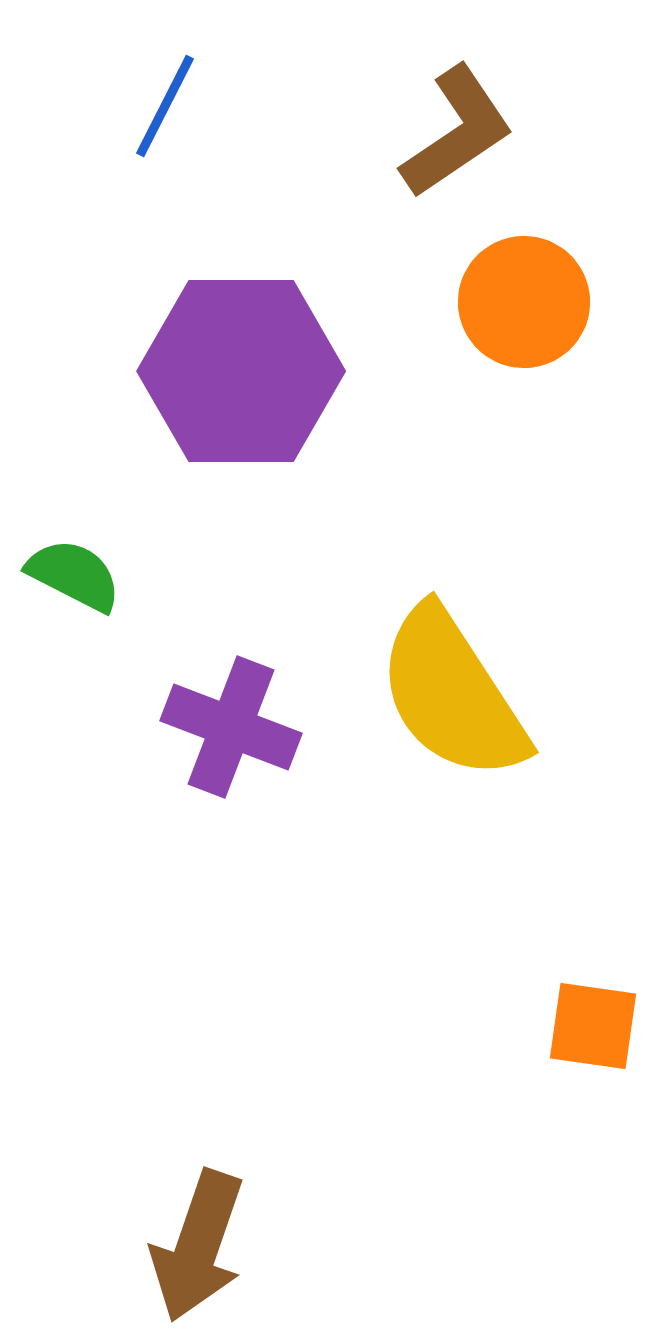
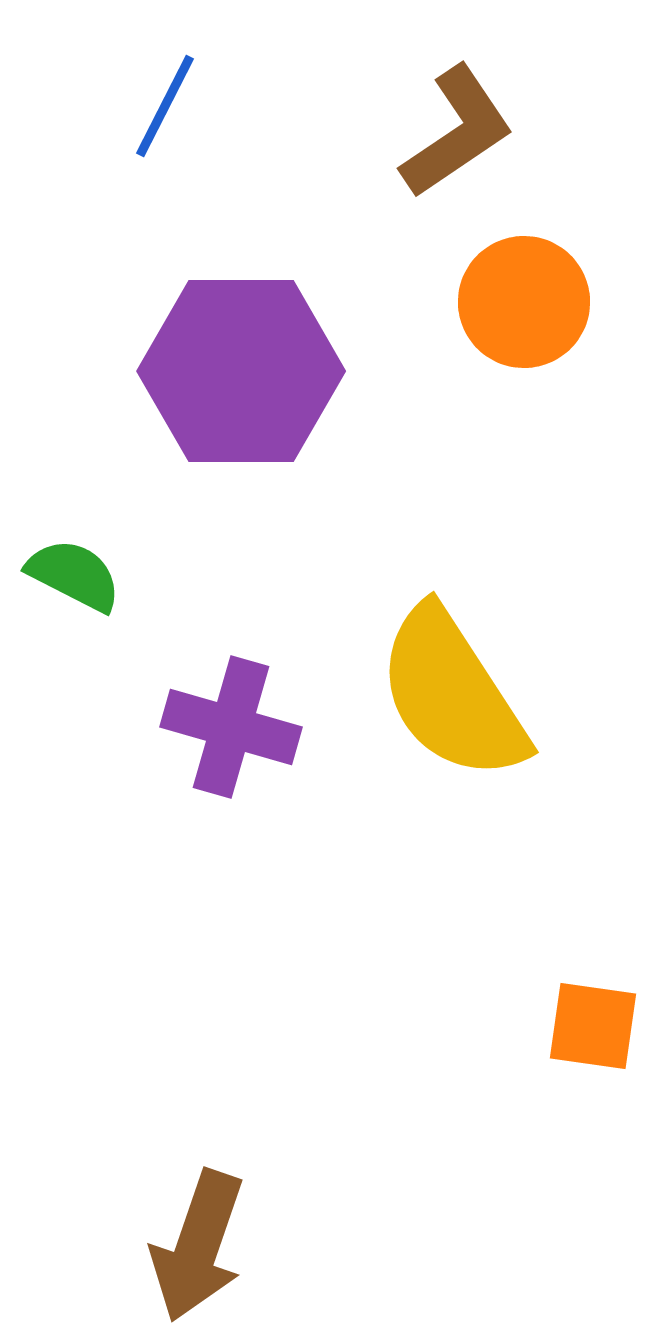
purple cross: rotated 5 degrees counterclockwise
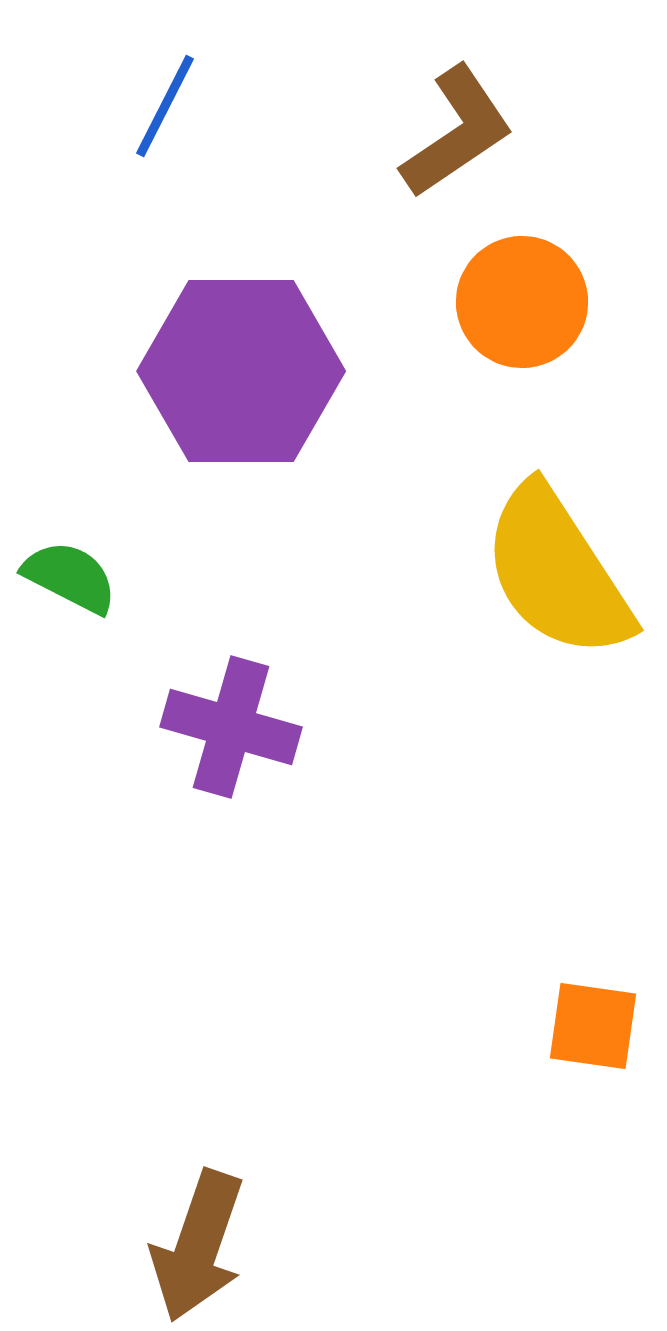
orange circle: moved 2 px left
green semicircle: moved 4 px left, 2 px down
yellow semicircle: moved 105 px right, 122 px up
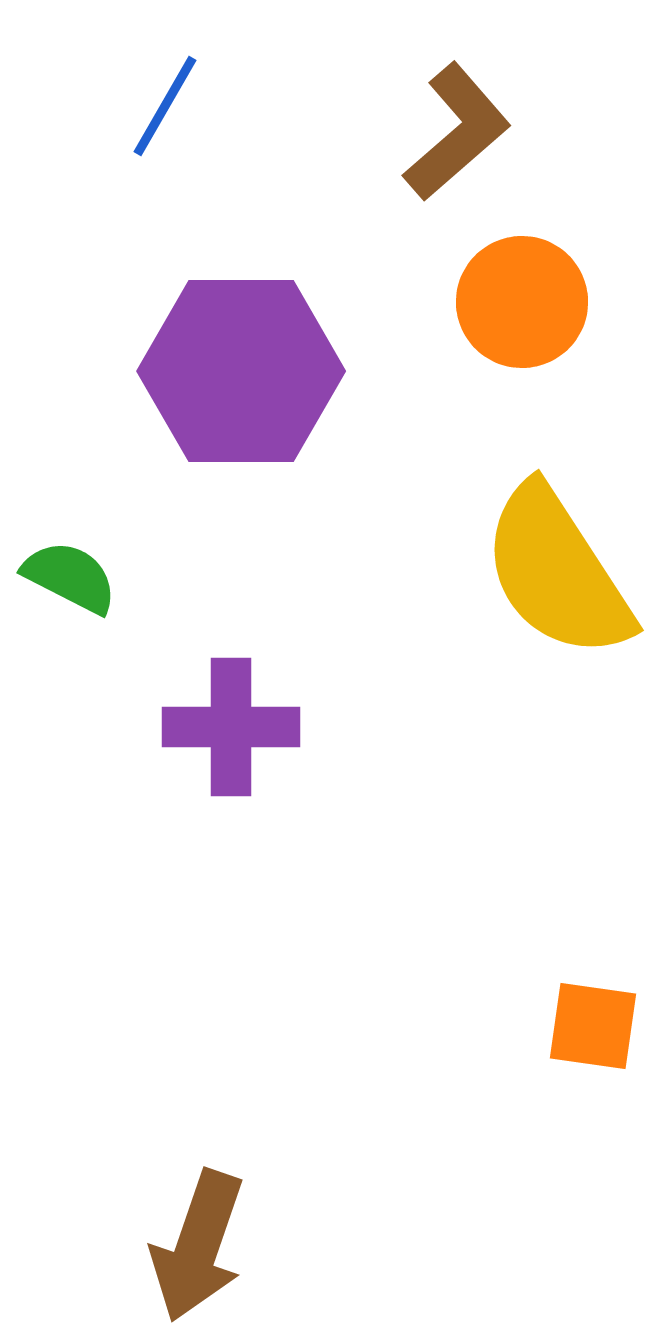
blue line: rotated 3 degrees clockwise
brown L-shape: rotated 7 degrees counterclockwise
purple cross: rotated 16 degrees counterclockwise
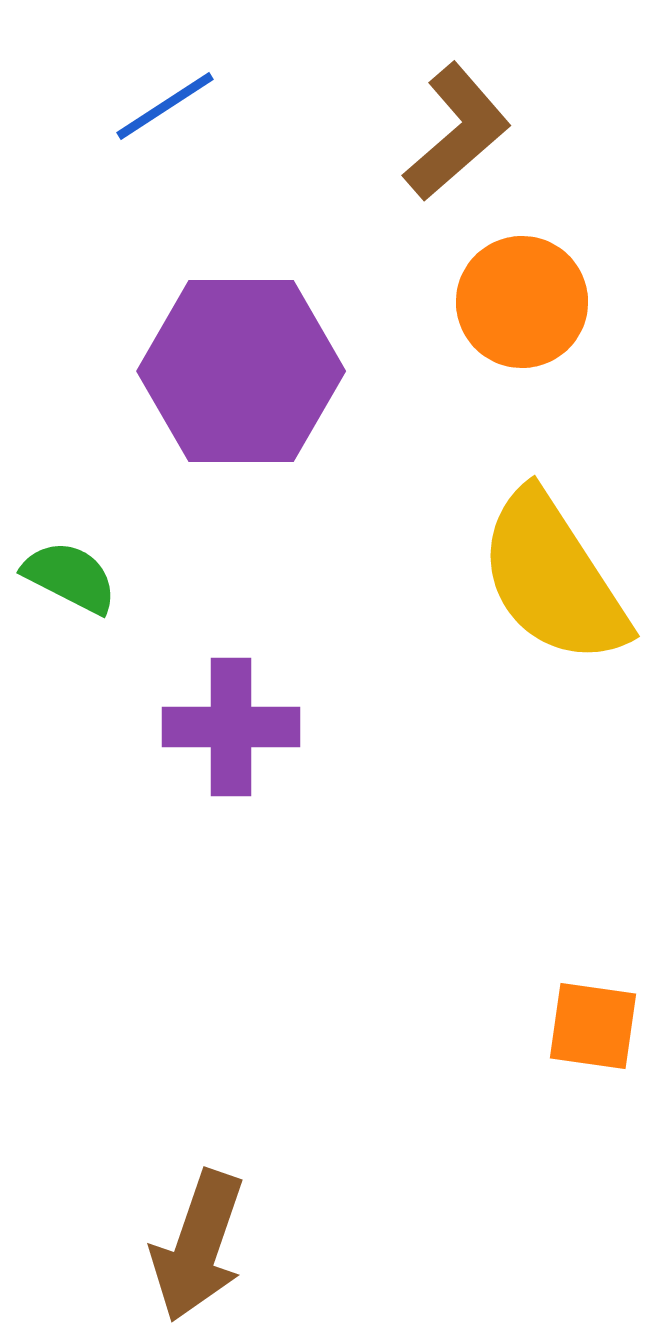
blue line: rotated 27 degrees clockwise
yellow semicircle: moved 4 px left, 6 px down
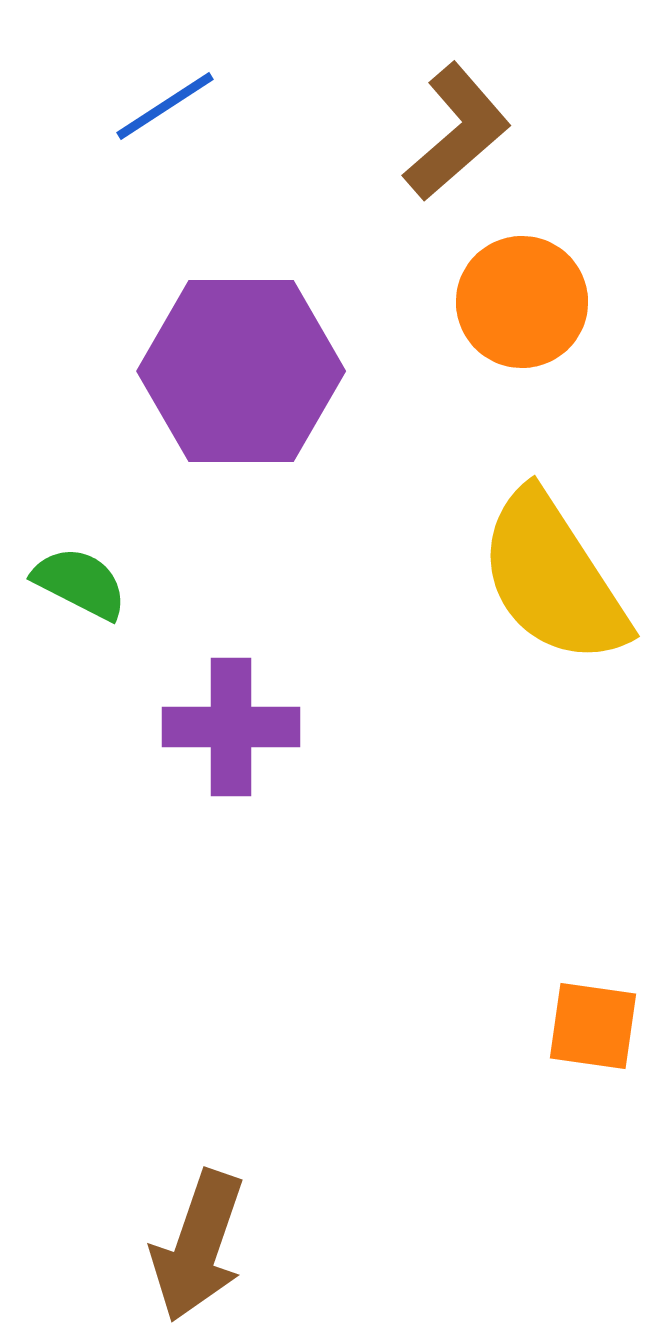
green semicircle: moved 10 px right, 6 px down
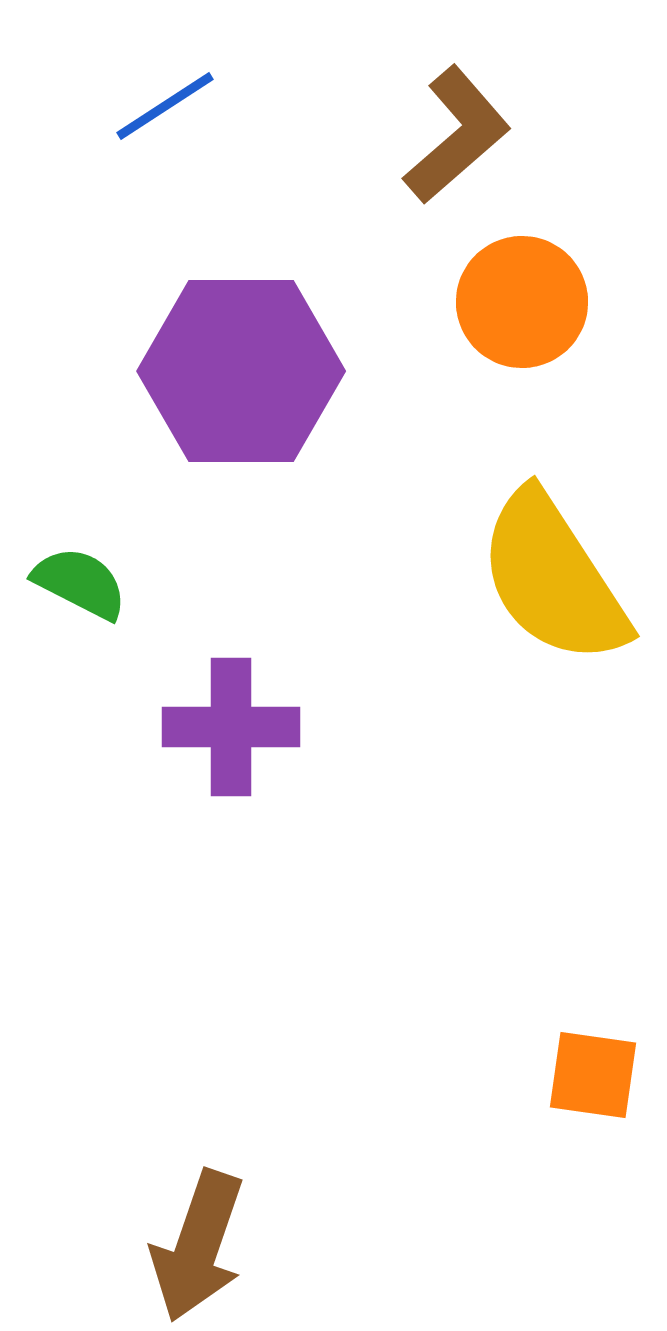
brown L-shape: moved 3 px down
orange square: moved 49 px down
